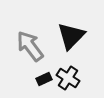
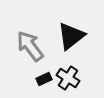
black triangle: rotated 8 degrees clockwise
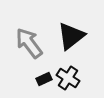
gray arrow: moved 1 px left, 3 px up
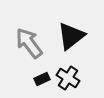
black rectangle: moved 2 px left
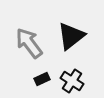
black cross: moved 4 px right, 3 px down
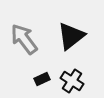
gray arrow: moved 5 px left, 4 px up
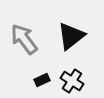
black rectangle: moved 1 px down
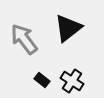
black triangle: moved 3 px left, 8 px up
black rectangle: rotated 63 degrees clockwise
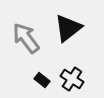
gray arrow: moved 2 px right, 1 px up
black cross: moved 2 px up
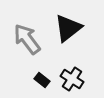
gray arrow: moved 1 px right, 1 px down
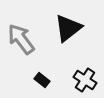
gray arrow: moved 6 px left
black cross: moved 13 px right, 1 px down
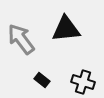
black triangle: moved 2 px left, 1 px down; rotated 32 degrees clockwise
black cross: moved 2 px left, 2 px down; rotated 15 degrees counterclockwise
